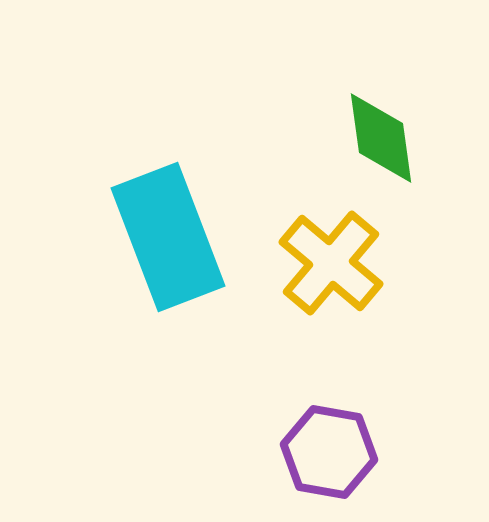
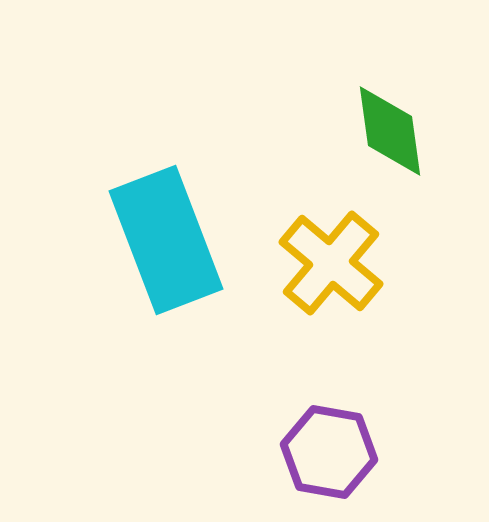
green diamond: moved 9 px right, 7 px up
cyan rectangle: moved 2 px left, 3 px down
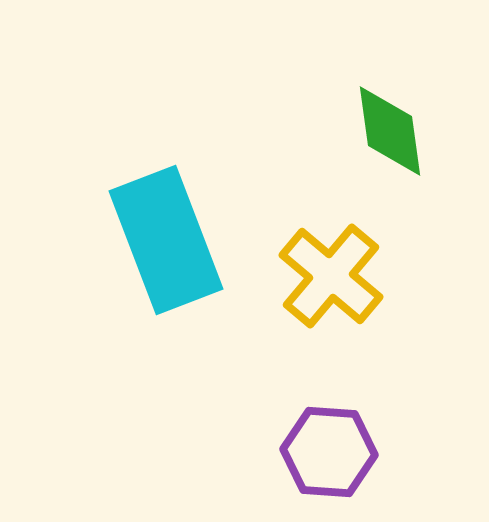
yellow cross: moved 13 px down
purple hexagon: rotated 6 degrees counterclockwise
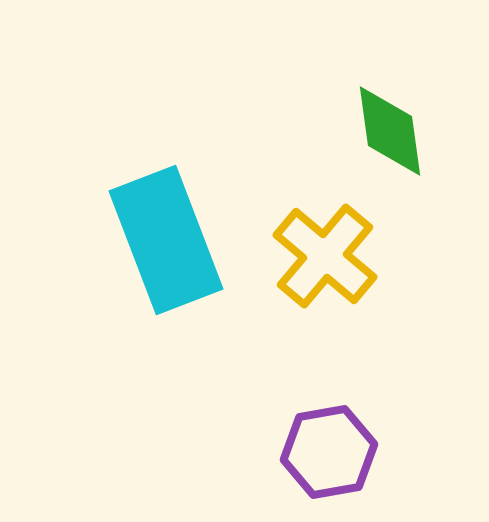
yellow cross: moved 6 px left, 20 px up
purple hexagon: rotated 14 degrees counterclockwise
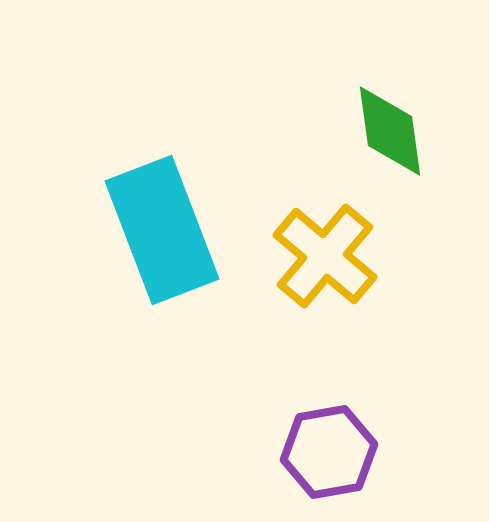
cyan rectangle: moved 4 px left, 10 px up
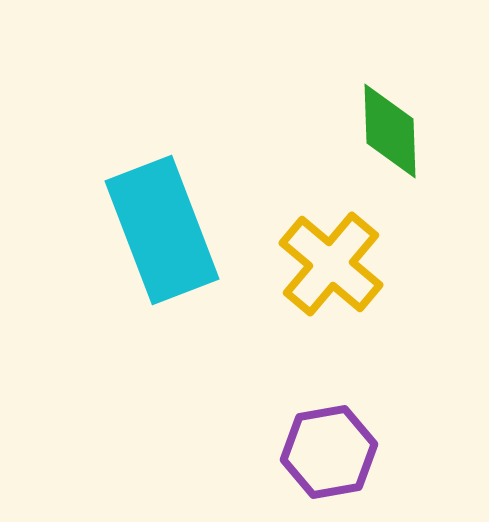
green diamond: rotated 6 degrees clockwise
yellow cross: moved 6 px right, 8 px down
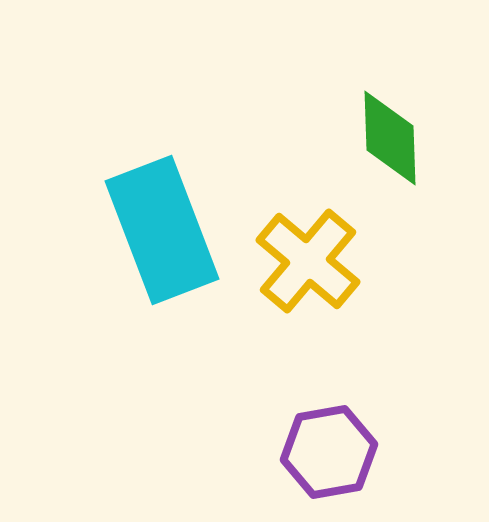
green diamond: moved 7 px down
yellow cross: moved 23 px left, 3 px up
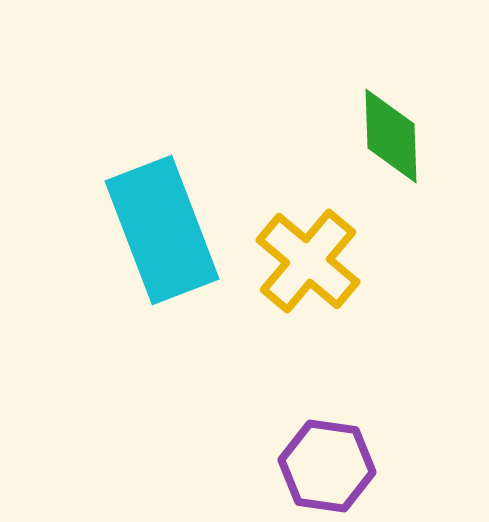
green diamond: moved 1 px right, 2 px up
purple hexagon: moved 2 px left, 14 px down; rotated 18 degrees clockwise
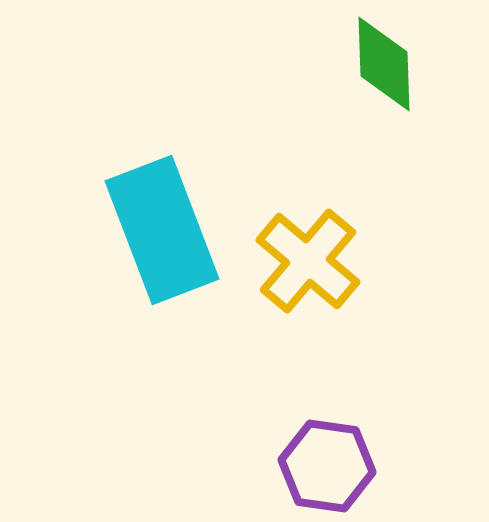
green diamond: moved 7 px left, 72 px up
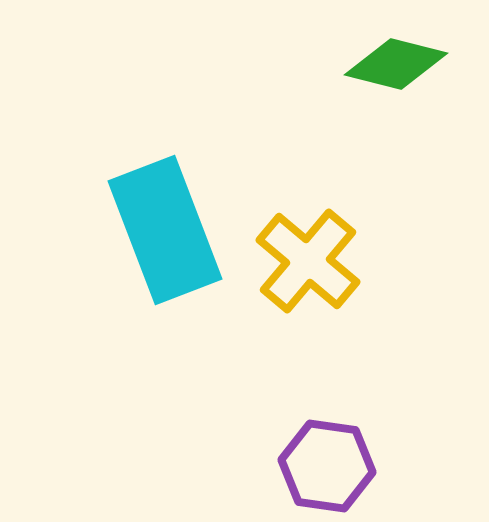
green diamond: moved 12 px right; rotated 74 degrees counterclockwise
cyan rectangle: moved 3 px right
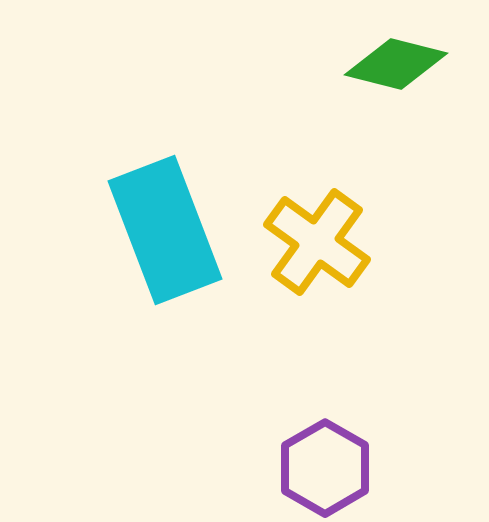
yellow cross: moved 9 px right, 19 px up; rotated 4 degrees counterclockwise
purple hexagon: moved 2 px left, 2 px down; rotated 22 degrees clockwise
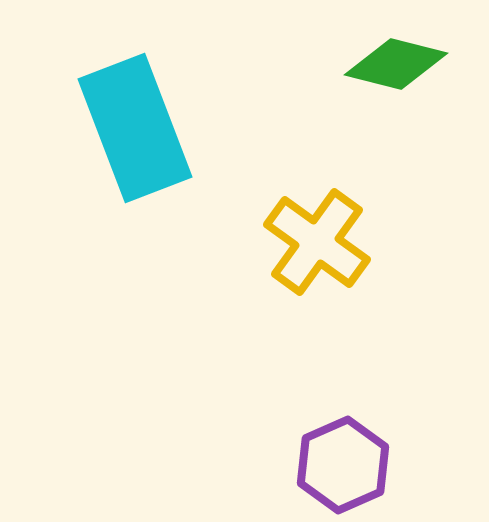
cyan rectangle: moved 30 px left, 102 px up
purple hexagon: moved 18 px right, 3 px up; rotated 6 degrees clockwise
